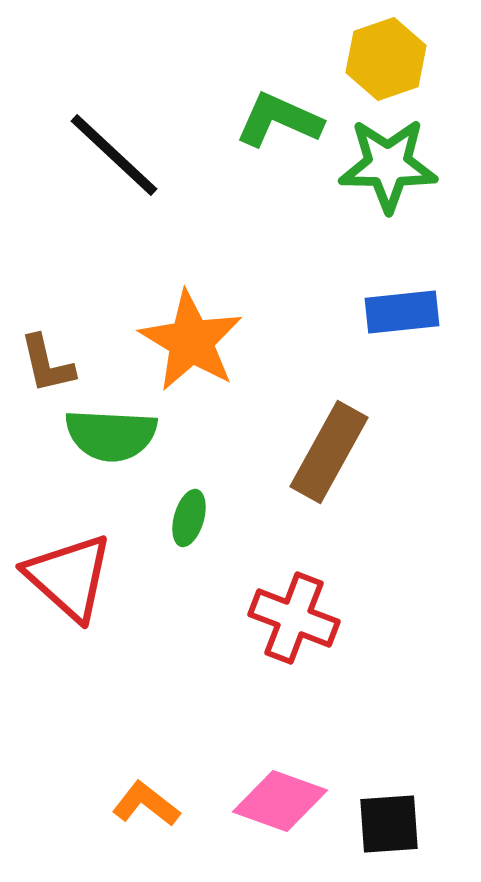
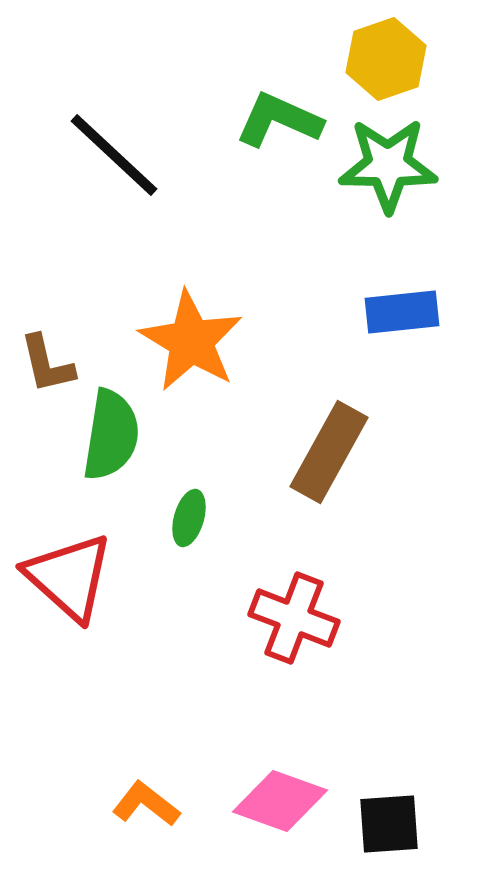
green semicircle: rotated 84 degrees counterclockwise
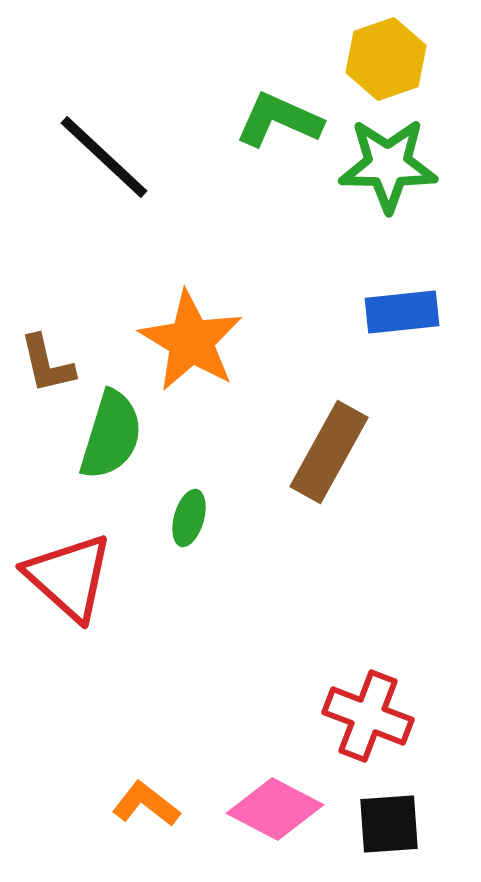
black line: moved 10 px left, 2 px down
green semicircle: rotated 8 degrees clockwise
red cross: moved 74 px right, 98 px down
pink diamond: moved 5 px left, 8 px down; rotated 8 degrees clockwise
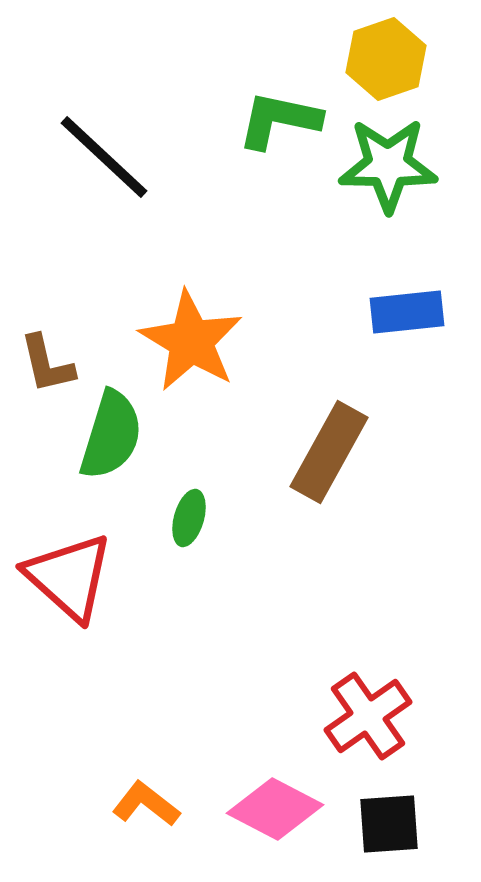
green L-shape: rotated 12 degrees counterclockwise
blue rectangle: moved 5 px right
red cross: rotated 34 degrees clockwise
